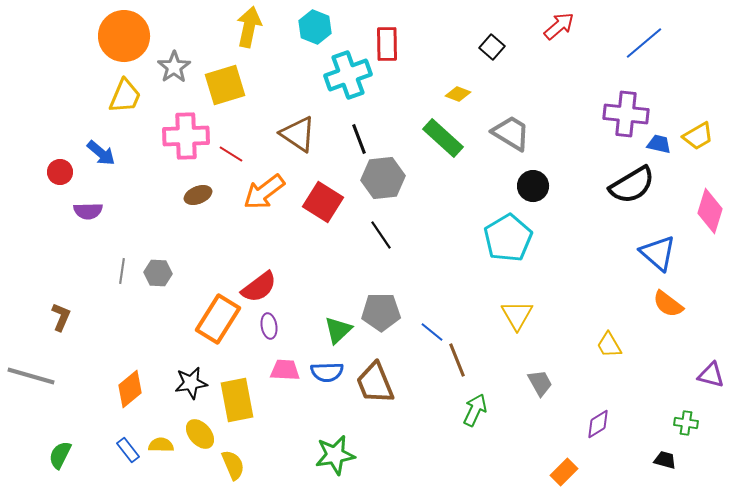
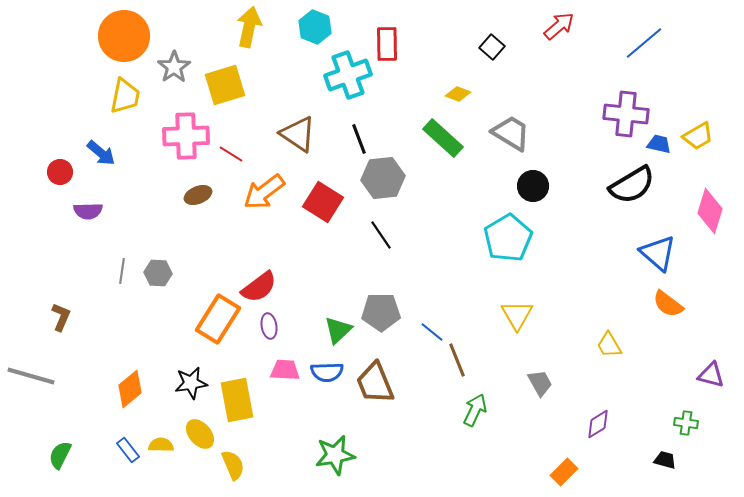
yellow trapezoid at (125, 96): rotated 12 degrees counterclockwise
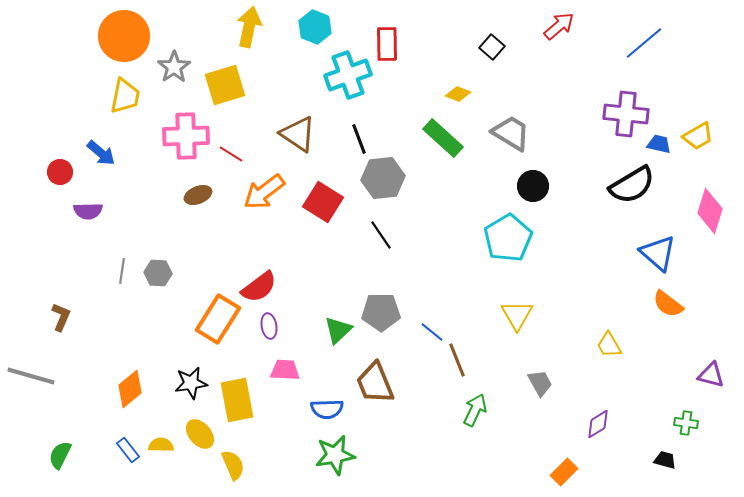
blue semicircle at (327, 372): moved 37 px down
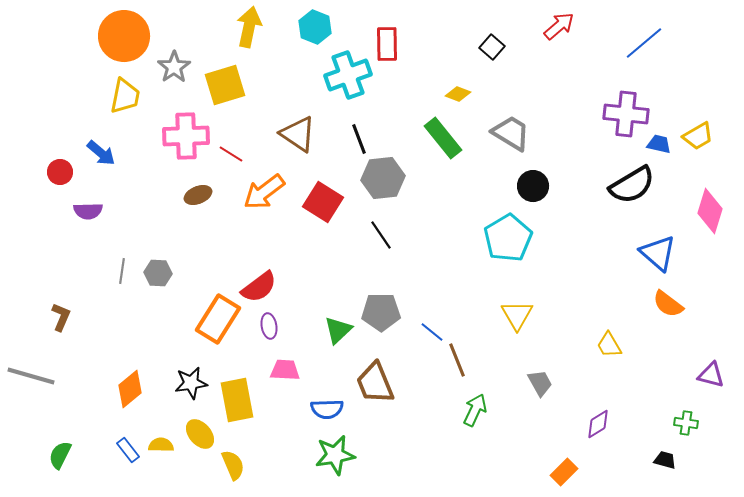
green rectangle at (443, 138): rotated 9 degrees clockwise
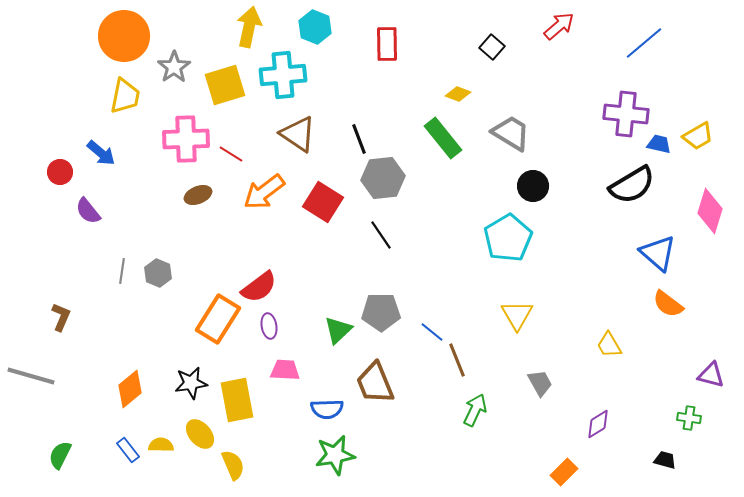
cyan cross at (348, 75): moved 65 px left; rotated 15 degrees clockwise
pink cross at (186, 136): moved 3 px down
purple semicircle at (88, 211): rotated 52 degrees clockwise
gray hexagon at (158, 273): rotated 20 degrees clockwise
green cross at (686, 423): moved 3 px right, 5 px up
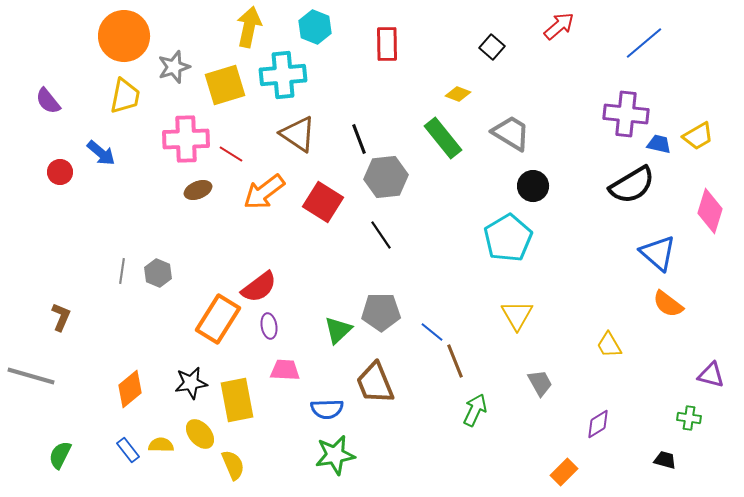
gray star at (174, 67): rotated 16 degrees clockwise
gray hexagon at (383, 178): moved 3 px right, 1 px up
brown ellipse at (198, 195): moved 5 px up
purple semicircle at (88, 211): moved 40 px left, 110 px up
brown line at (457, 360): moved 2 px left, 1 px down
